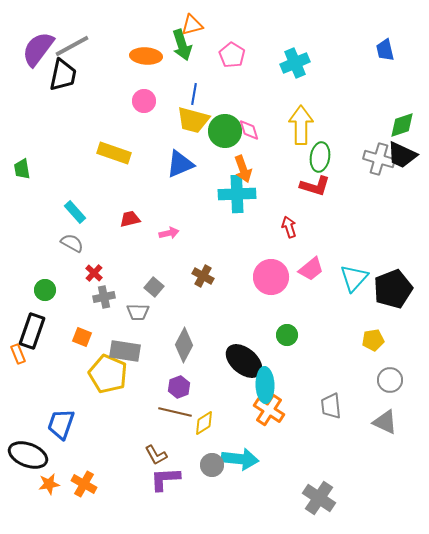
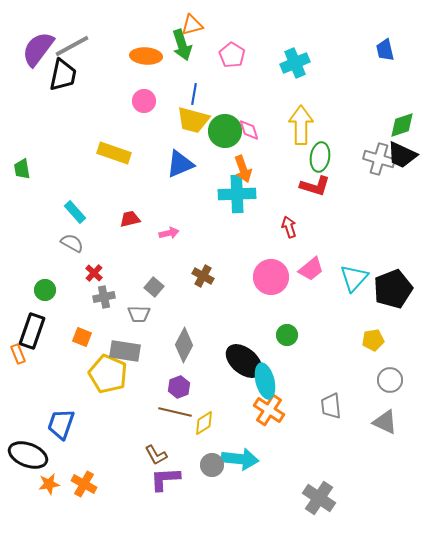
gray trapezoid at (138, 312): moved 1 px right, 2 px down
cyan ellipse at (265, 385): moved 4 px up; rotated 12 degrees counterclockwise
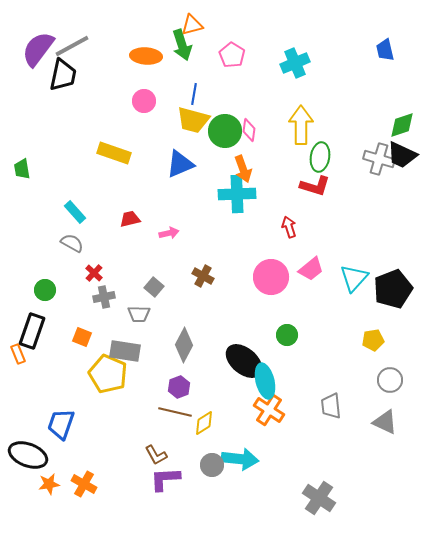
pink diamond at (249, 130): rotated 25 degrees clockwise
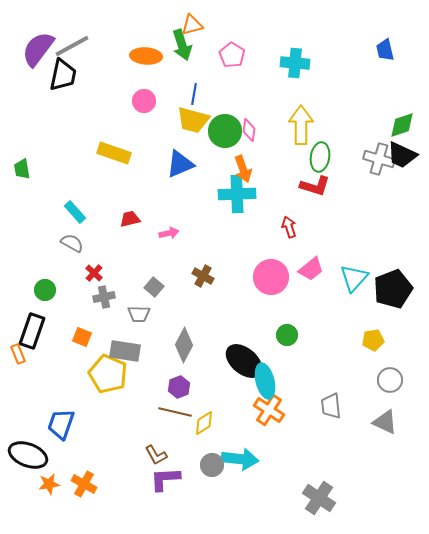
cyan cross at (295, 63): rotated 28 degrees clockwise
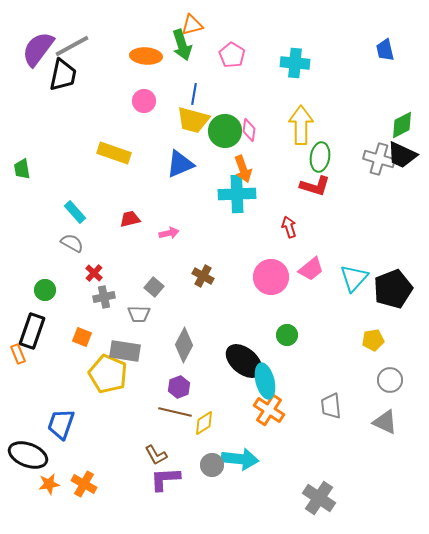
green diamond at (402, 125): rotated 8 degrees counterclockwise
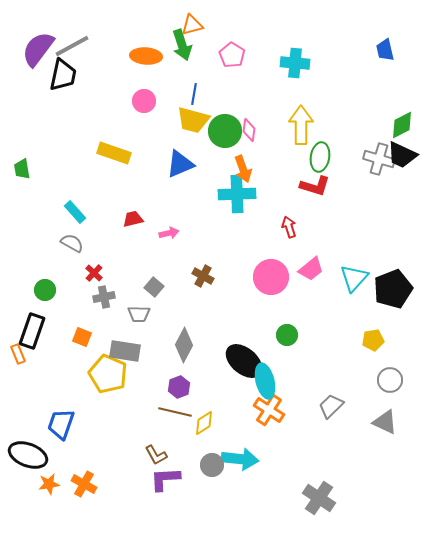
red trapezoid at (130, 219): moved 3 px right
gray trapezoid at (331, 406): rotated 52 degrees clockwise
